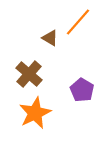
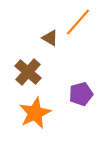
brown cross: moved 1 px left, 2 px up
purple pentagon: moved 1 px left, 4 px down; rotated 25 degrees clockwise
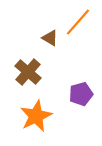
orange star: moved 1 px right, 3 px down
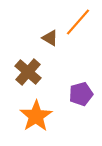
orange star: rotated 8 degrees counterclockwise
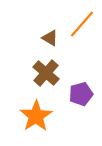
orange line: moved 4 px right, 2 px down
brown cross: moved 18 px right, 1 px down
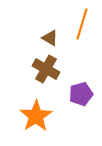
orange line: rotated 24 degrees counterclockwise
brown cross: moved 4 px up; rotated 12 degrees counterclockwise
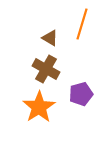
orange star: moved 3 px right, 9 px up
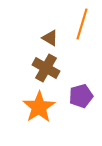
brown cross: moved 1 px up
purple pentagon: moved 2 px down
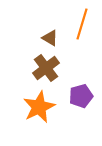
brown cross: rotated 24 degrees clockwise
orange star: rotated 8 degrees clockwise
